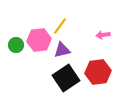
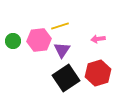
yellow line: rotated 36 degrees clockwise
pink arrow: moved 5 px left, 4 px down
green circle: moved 3 px left, 4 px up
purple triangle: rotated 42 degrees counterclockwise
red hexagon: moved 1 px down; rotated 10 degrees counterclockwise
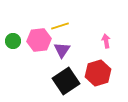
pink arrow: moved 8 px right, 2 px down; rotated 88 degrees clockwise
black square: moved 3 px down
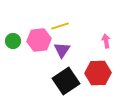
red hexagon: rotated 15 degrees clockwise
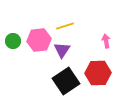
yellow line: moved 5 px right
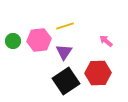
pink arrow: rotated 40 degrees counterclockwise
purple triangle: moved 2 px right, 2 px down
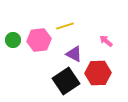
green circle: moved 1 px up
purple triangle: moved 10 px right, 2 px down; rotated 36 degrees counterclockwise
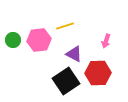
pink arrow: rotated 112 degrees counterclockwise
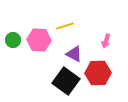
pink hexagon: rotated 10 degrees clockwise
black square: rotated 20 degrees counterclockwise
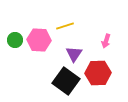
green circle: moved 2 px right
purple triangle: rotated 36 degrees clockwise
